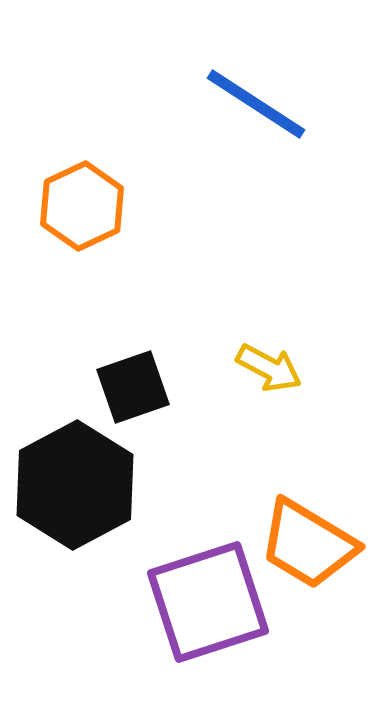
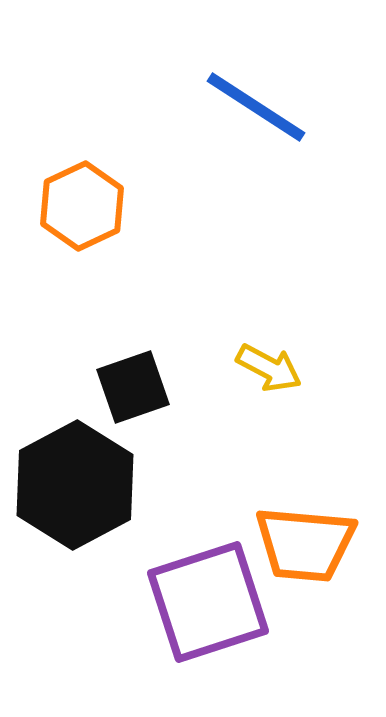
blue line: moved 3 px down
orange trapezoid: moved 3 px left; rotated 26 degrees counterclockwise
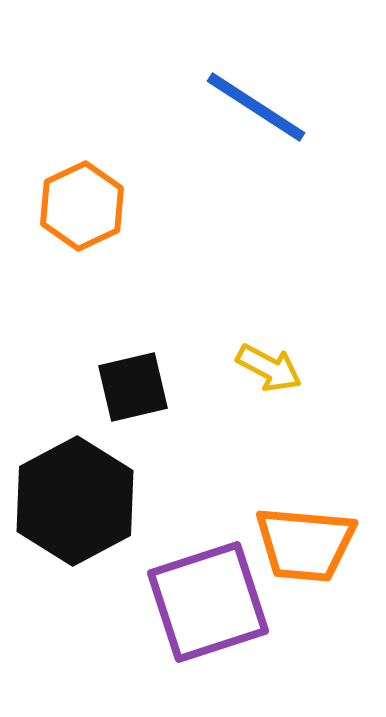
black square: rotated 6 degrees clockwise
black hexagon: moved 16 px down
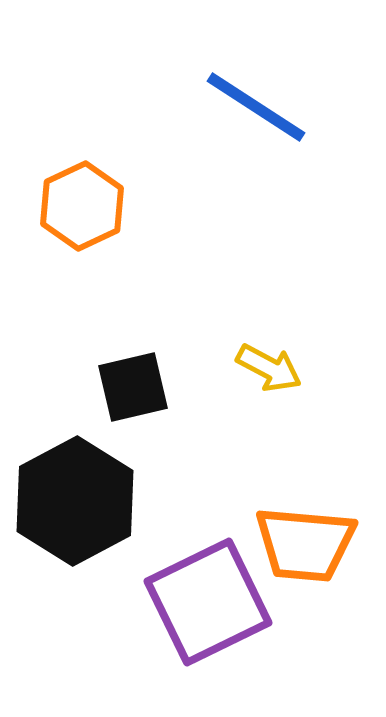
purple square: rotated 8 degrees counterclockwise
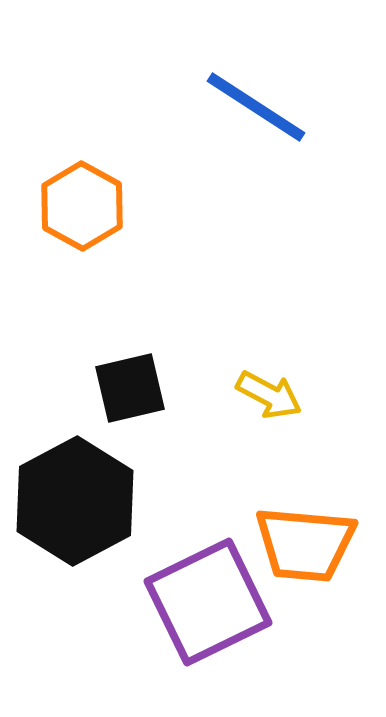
orange hexagon: rotated 6 degrees counterclockwise
yellow arrow: moved 27 px down
black square: moved 3 px left, 1 px down
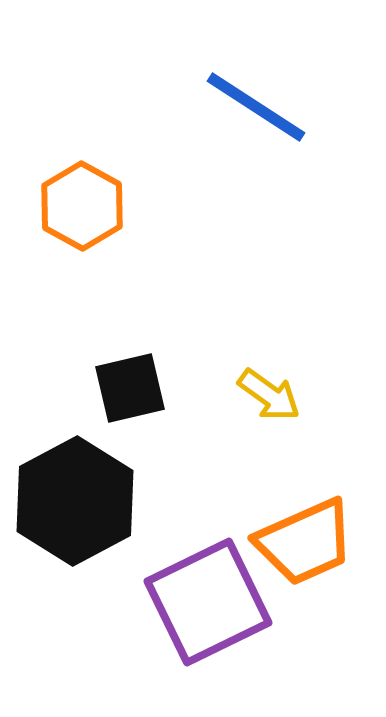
yellow arrow: rotated 8 degrees clockwise
orange trapezoid: moved 2 px up; rotated 29 degrees counterclockwise
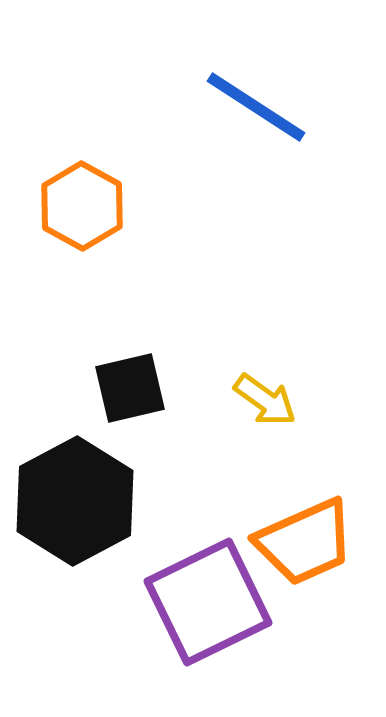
yellow arrow: moved 4 px left, 5 px down
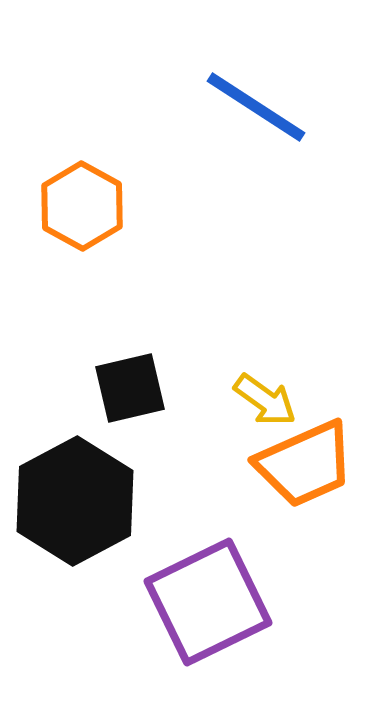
orange trapezoid: moved 78 px up
